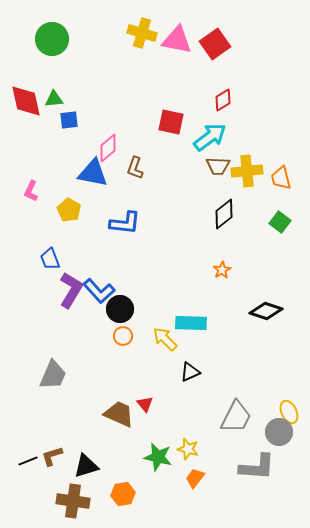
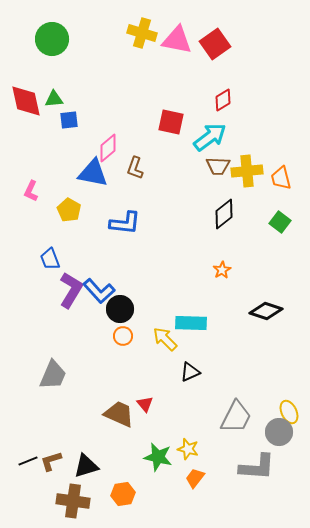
brown L-shape at (52, 456): moved 1 px left, 5 px down
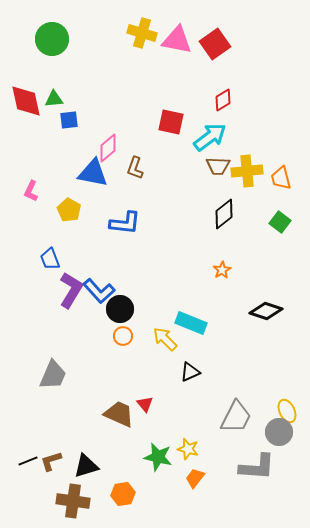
cyan rectangle at (191, 323): rotated 20 degrees clockwise
yellow ellipse at (289, 412): moved 2 px left, 1 px up
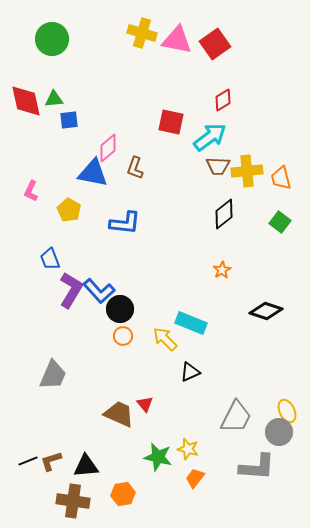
black triangle at (86, 466): rotated 12 degrees clockwise
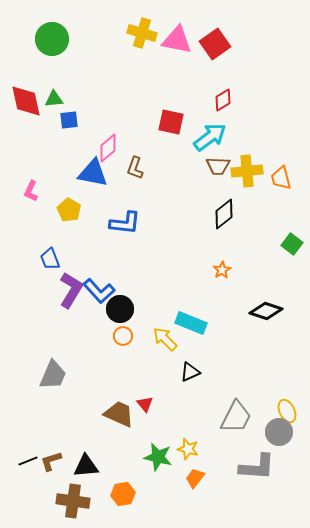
green square at (280, 222): moved 12 px right, 22 px down
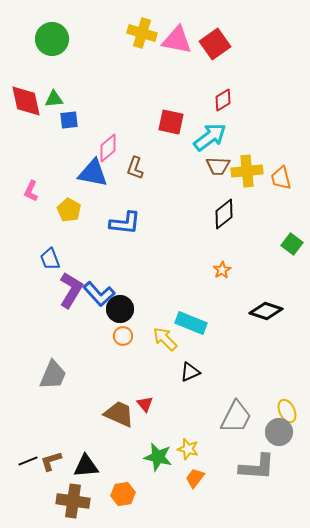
blue L-shape at (99, 291): moved 3 px down
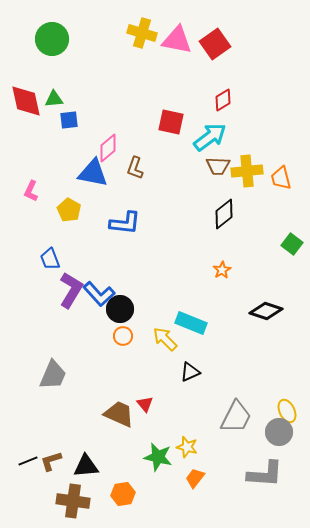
yellow star at (188, 449): moved 1 px left, 2 px up
gray L-shape at (257, 467): moved 8 px right, 7 px down
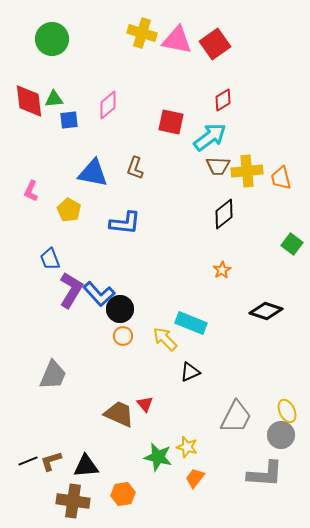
red diamond at (26, 101): moved 3 px right; rotated 6 degrees clockwise
pink diamond at (108, 148): moved 43 px up
gray circle at (279, 432): moved 2 px right, 3 px down
